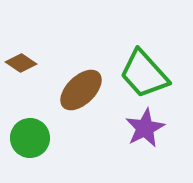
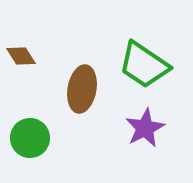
brown diamond: moved 7 px up; rotated 24 degrees clockwise
green trapezoid: moved 9 px up; rotated 14 degrees counterclockwise
brown ellipse: moved 1 px right, 1 px up; rotated 36 degrees counterclockwise
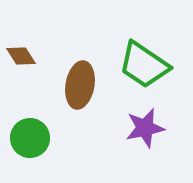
brown ellipse: moved 2 px left, 4 px up
purple star: rotated 15 degrees clockwise
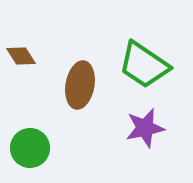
green circle: moved 10 px down
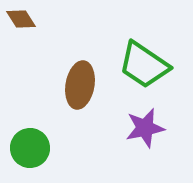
brown diamond: moved 37 px up
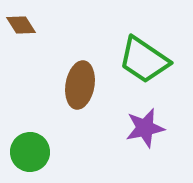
brown diamond: moved 6 px down
green trapezoid: moved 5 px up
green circle: moved 4 px down
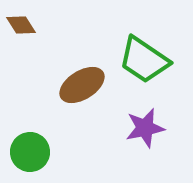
brown ellipse: moved 2 px right; rotated 48 degrees clockwise
